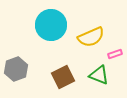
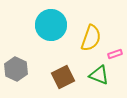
yellow semicircle: moved 1 px down; rotated 48 degrees counterclockwise
gray hexagon: rotated 15 degrees counterclockwise
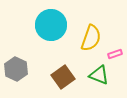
brown square: rotated 10 degrees counterclockwise
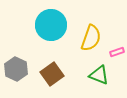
pink rectangle: moved 2 px right, 2 px up
brown square: moved 11 px left, 3 px up
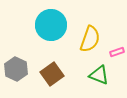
yellow semicircle: moved 1 px left, 1 px down
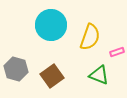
yellow semicircle: moved 2 px up
gray hexagon: rotated 10 degrees counterclockwise
brown square: moved 2 px down
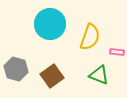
cyan circle: moved 1 px left, 1 px up
pink rectangle: rotated 24 degrees clockwise
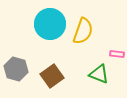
yellow semicircle: moved 7 px left, 6 px up
pink rectangle: moved 2 px down
green triangle: moved 1 px up
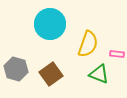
yellow semicircle: moved 5 px right, 13 px down
brown square: moved 1 px left, 2 px up
